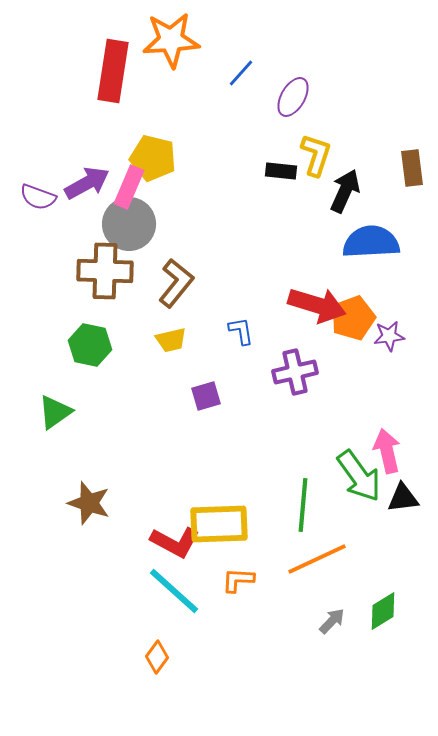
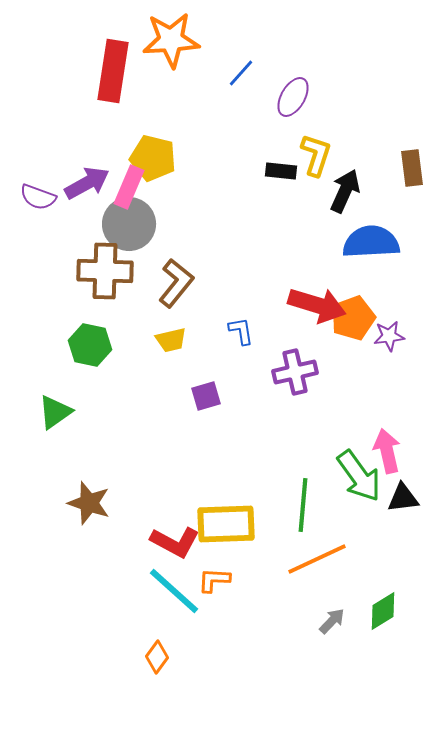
yellow rectangle: moved 7 px right
orange L-shape: moved 24 px left
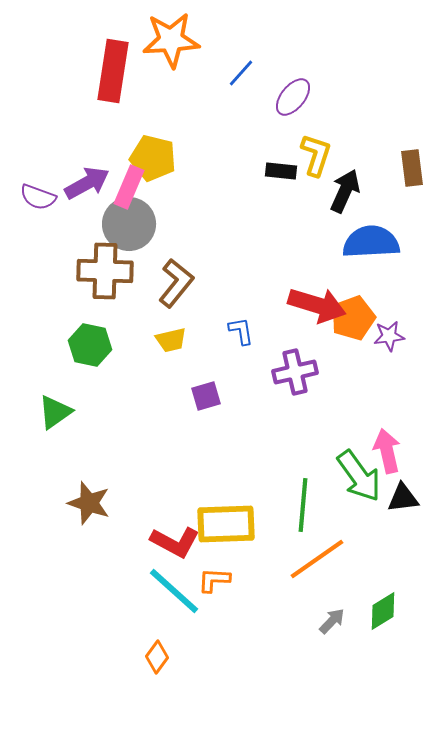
purple ellipse: rotated 9 degrees clockwise
orange line: rotated 10 degrees counterclockwise
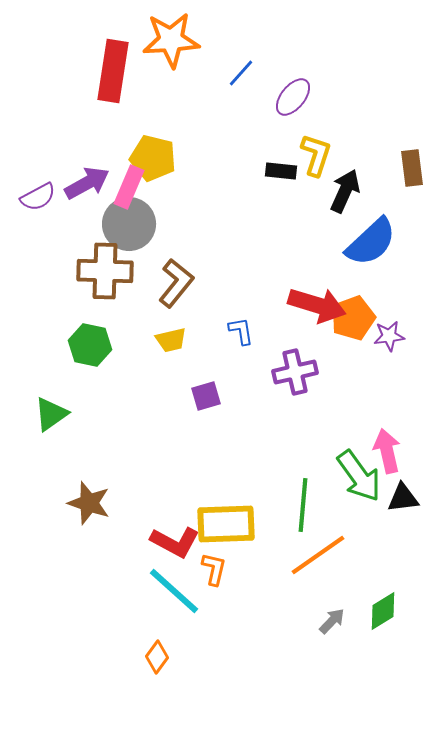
purple semicircle: rotated 48 degrees counterclockwise
blue semicircle: rotated 140 degrees clockwise
green triangle: moved 4 px left, 2 px down
orange line: moved 1 px right, 4 px up
orange L-shape: moved 11 px up; rotated 100 degrees clockwise
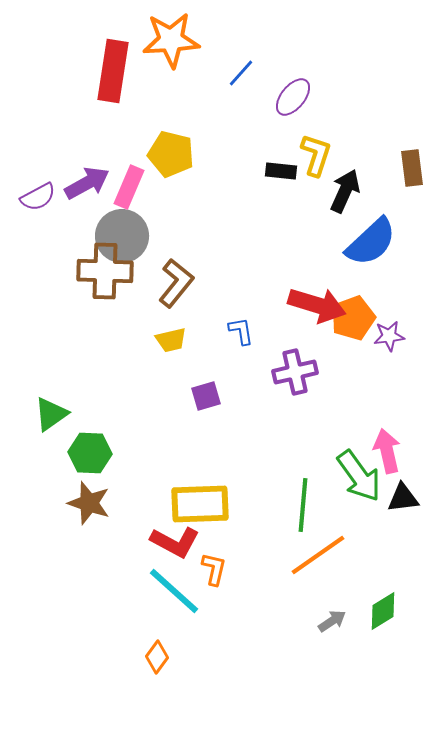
yellow pentagon: moved 18 px right, 4 px up
gray circle: moved 7 px left, 12 px down
green hexagon: moved 108 px down; rotated 9 degrees counterclockwise
yellow rectangle: moved 26 px left, 20 px up
gray arrow: rotated 12 degrees clockwise
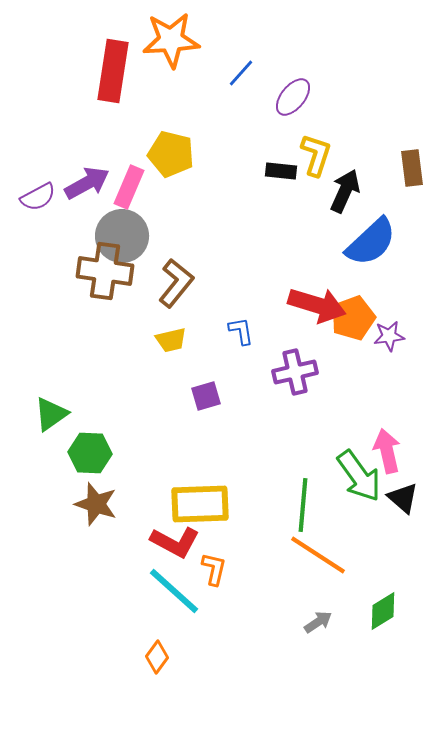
brown cross: rotated 6 degrees clockwise
black triangle: rotated 48 degrees clockwise
brown star: moved 7 px right, 1 px down
orange line: rotated 68 degrees clockwise
gray arrow: moved 14 px left, 1 px down
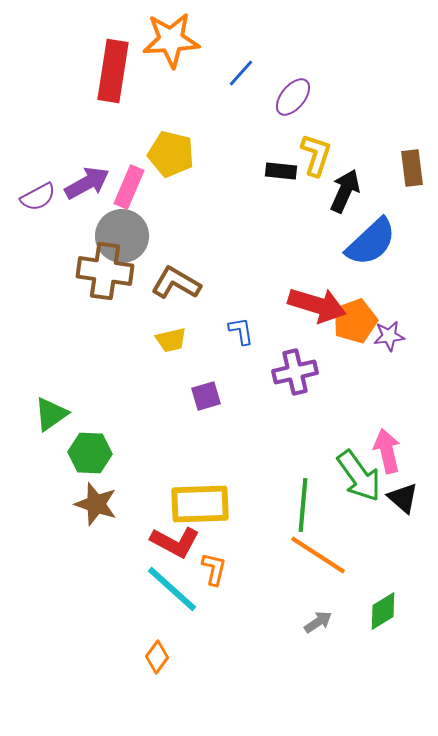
brown L-shape: rotated 99 degrees counterclockwise
orange pentagon: moved 2 px right, 3 px down
cyan line: moved 2 px left, 2 px up
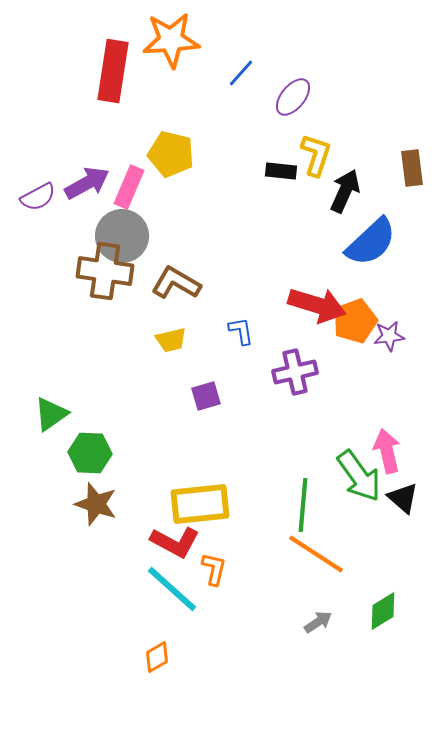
yellow rectangle: rotated 4 degrees counterclockwise
orange line: moved 2 px left, 1 px up
orange diamond: rotated 24 degrees clockwise
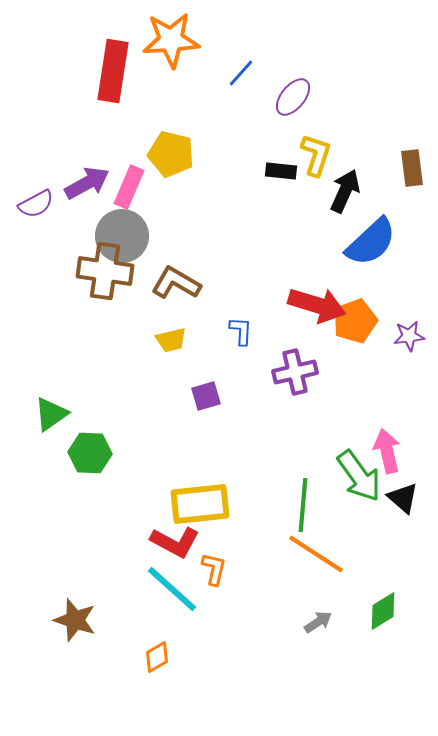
purple semicircle: moved 2 px left, 7 px down
blue L-shape: rotated 12 degrees clockwise
purple star: moved 20 px right
brown star: moved 21 px left, 116 px down
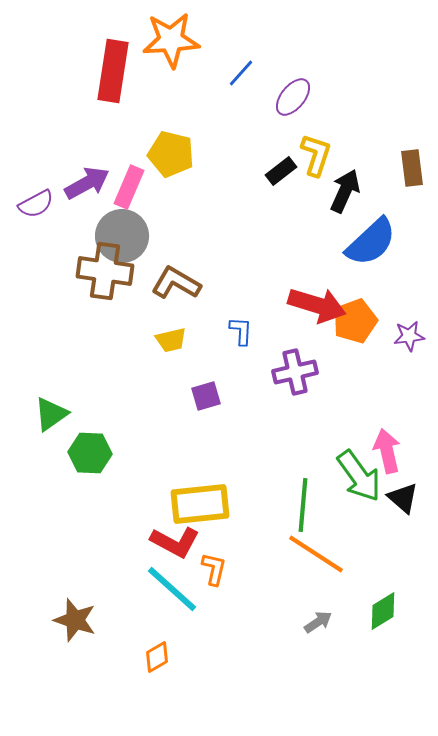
black rectangle: rotated 44 degrees counterclockwise
